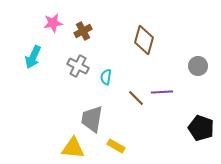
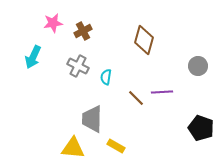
gray trapezoid: rotated 8 degrees counterclockwise
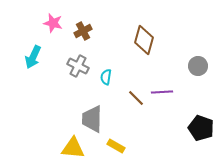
pink star: rotated 24 degrees clockwise
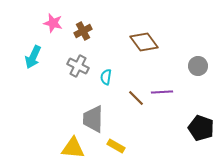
brown diamond: moved 2 px down; rotated 52 degrees counterclockwise
gray trapezoid: moved 1 px right
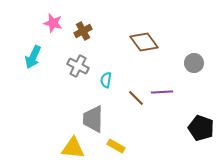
gray circle: moved 4 px left, 3 px up
cyan semicircle: moved 3 px down
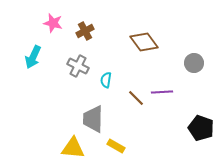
brown cross: moved 2 px right
